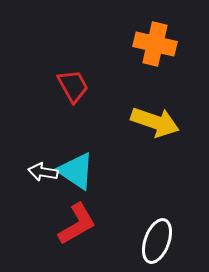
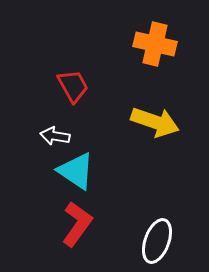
white arrow: moved 12 px right, 36 px up
red L-shape: rotated 24 degrees counterclockwise
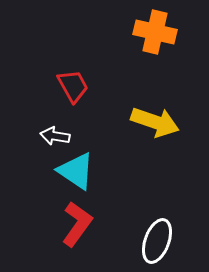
orange cross: moved 12 px up
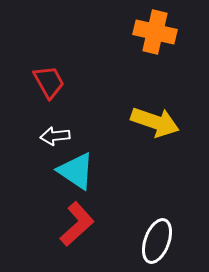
red trapezoid: moved 24 px left, 4 px up
white arrow: rotated 16 degrees counterclockwise
red L-shape: rotated 12 degrees clockwise
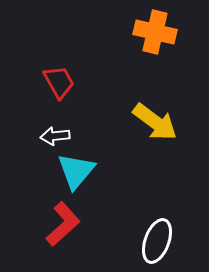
red trapezoid: moved 10 px right
yellow arrow: rotated 18 degrees clockwise
cyan triangle: rotated 36 degrees clockwise
red L-shape: moved 14 px left
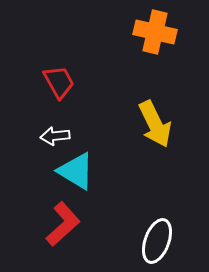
yellow arrow: moved 2 px down; rotated 27 degrees clockwise
cyan triangle: rotated 39 degrees counterclockwise
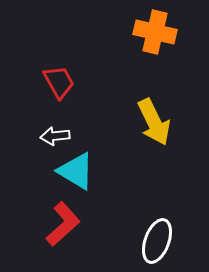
yellow arrow: moved 1 px left, 2 px up
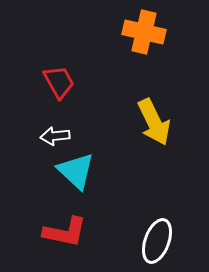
orange cross: moved 11 px left
cyan triangle: rotated 12 degrees clockwise
red L-shape: moved 2 px right, 8 px down; rotated 54 degrees clockwise
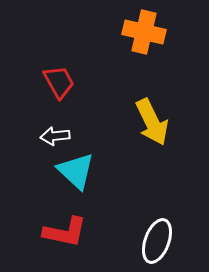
yellow arrow: moved 2 px left
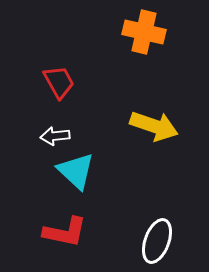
yellow arrow: moved 2 px right, 4 px down; rotated 45 degrees counterclockwise
